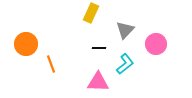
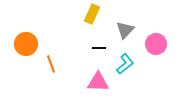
yellow rectangle: moved 1 px right, 1 px down
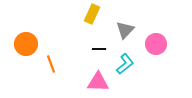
black line: moved 1 px down
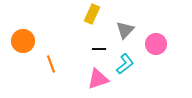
orange circle: moved 3 px left, 3 px up
pink triangle: moved 3 px up; rotated 20 degrees counterclockwise
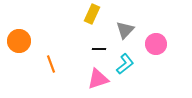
orange circle: moved 4 px left
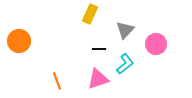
yellow rectangle: moved 2 px left
orange line: moved 6 px right, 17 px down
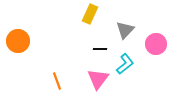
orange circle: moved 1 px left
black line: moved 1 px right
pink triangle: rotated 35 degrees counterclockwise
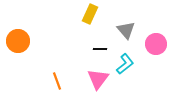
gray triangle: moved 1 px right; rotated 24 degrees counterclockwise
